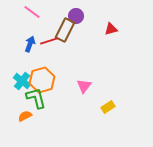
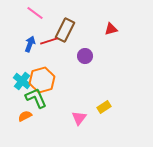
pink line: moved 3 px right, 1 px down
purple circle: moved 9 px right, 40 px down
pink triangle: moved 5 px left, 32 px down
green L-shape: rotated 10 degrees counterclockwise
yellow rectangle: moved 4 px left
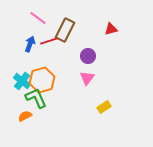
pink line: moved 3 px right, 5 px down
purple circle: moved 3 px right
pink triangle: moved 8 px right, 40 px up
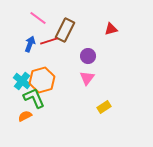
green L-shape: moved 2 px left
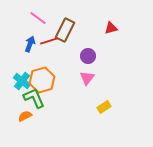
red triangle: moved 1 px up
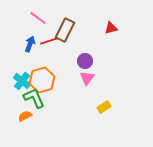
purple circle: moved 3 px left, 5 px down
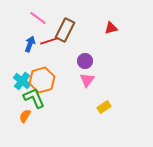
pink triangle: moved 2 px down
orange semicircle: rotated 32 degrees counterclockwise
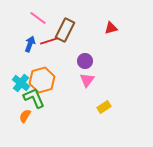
cyan cross: moved 1 px left, 2 px down
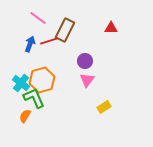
red triangle: rotated 16 degrees clockwise
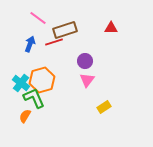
brown rectangle: rotated 45 degrees clockwise
red line: moved 5 px right, 1 px down
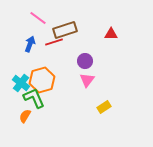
red triangle: moved 6 px down
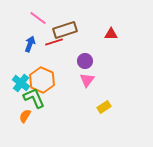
orange hexagon: rotated 20 degrees counterclockwise
